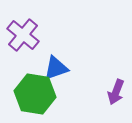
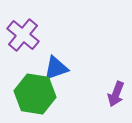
purple arrow: moved 2 px down
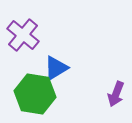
blue triangle: rotated 12 degrees counterclockwise
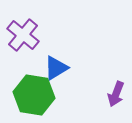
green hexagon: moved 1 px left, 1 px down
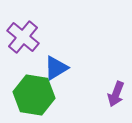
purple cross: moved 2 px down
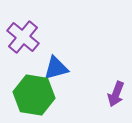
blue triangle: rotated 16 degrees clockwise
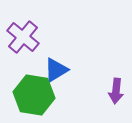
blue triangle: moved 2 px down; rotated 16 degrees counterclockwise
purple arrow: moved 3 px up; rotated 15 degrees counterclockwise
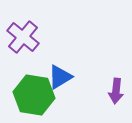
blue triangle: moved 4 px right, 7 px down
